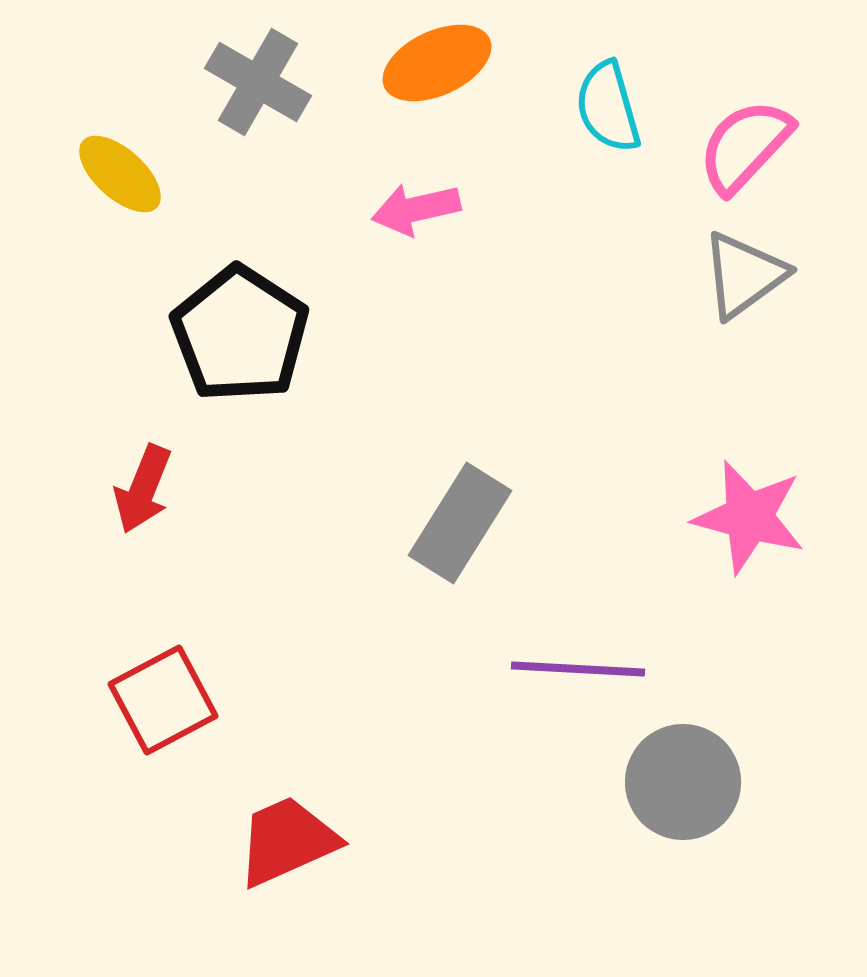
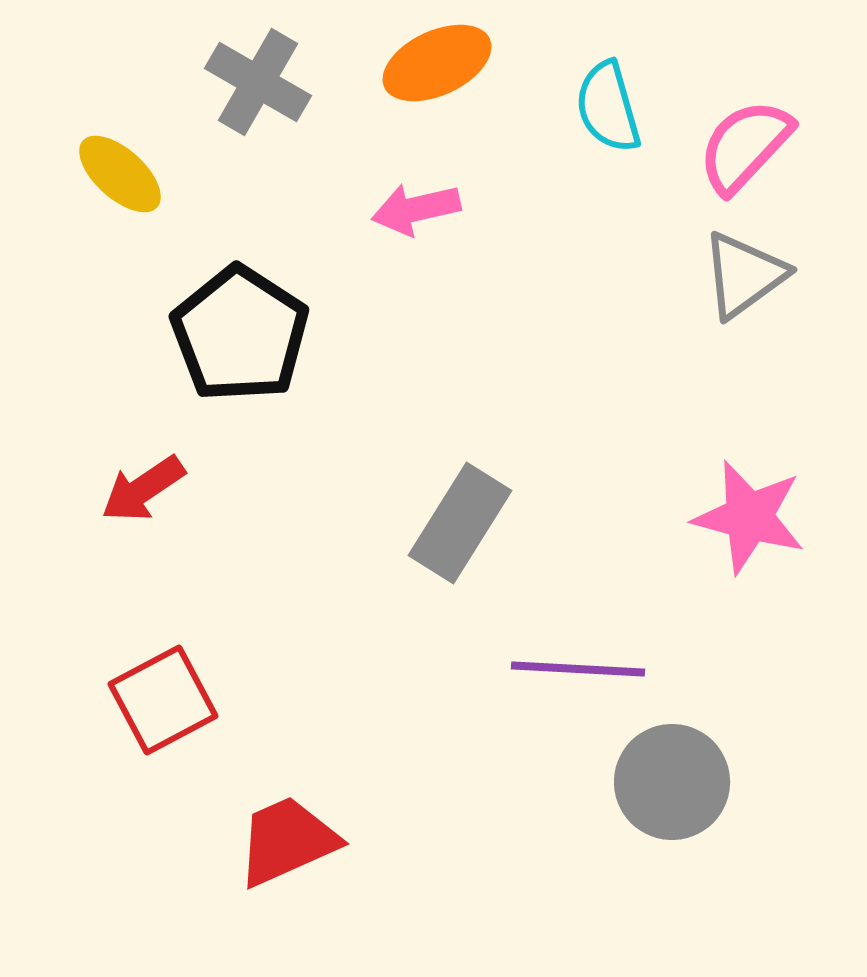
red arrow: rotated 34 degrees clockwise
gray circle: moved 11 px left
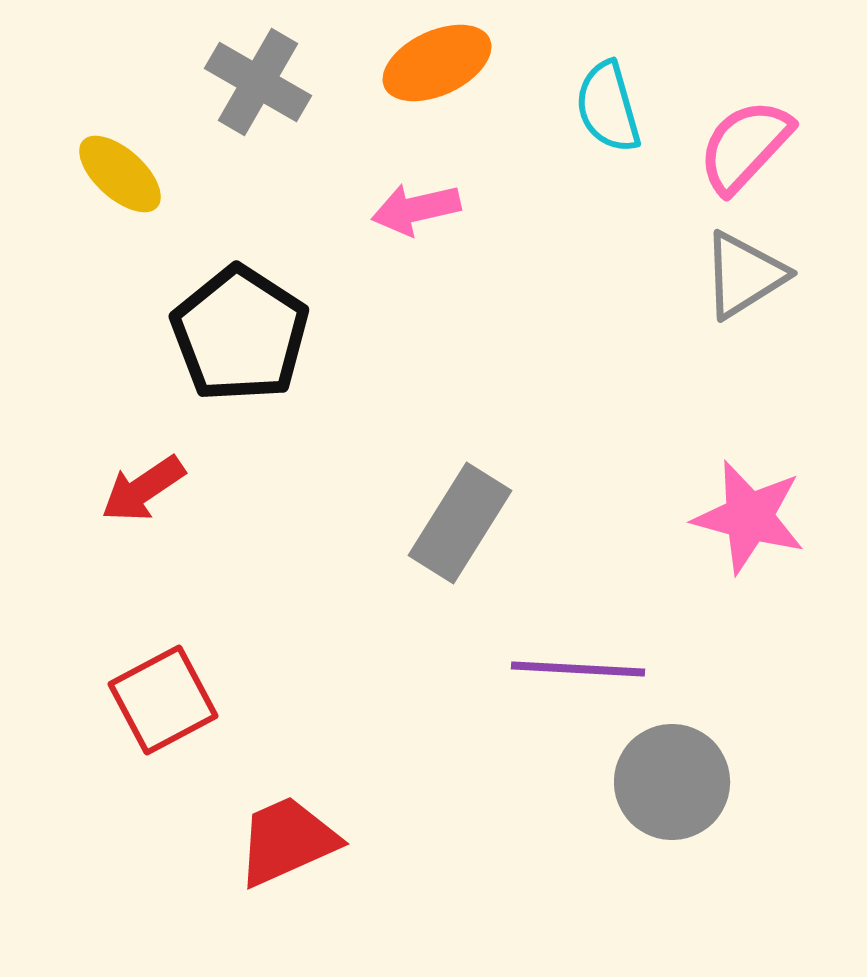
gray triangle: rotated 4 degrees clockwise
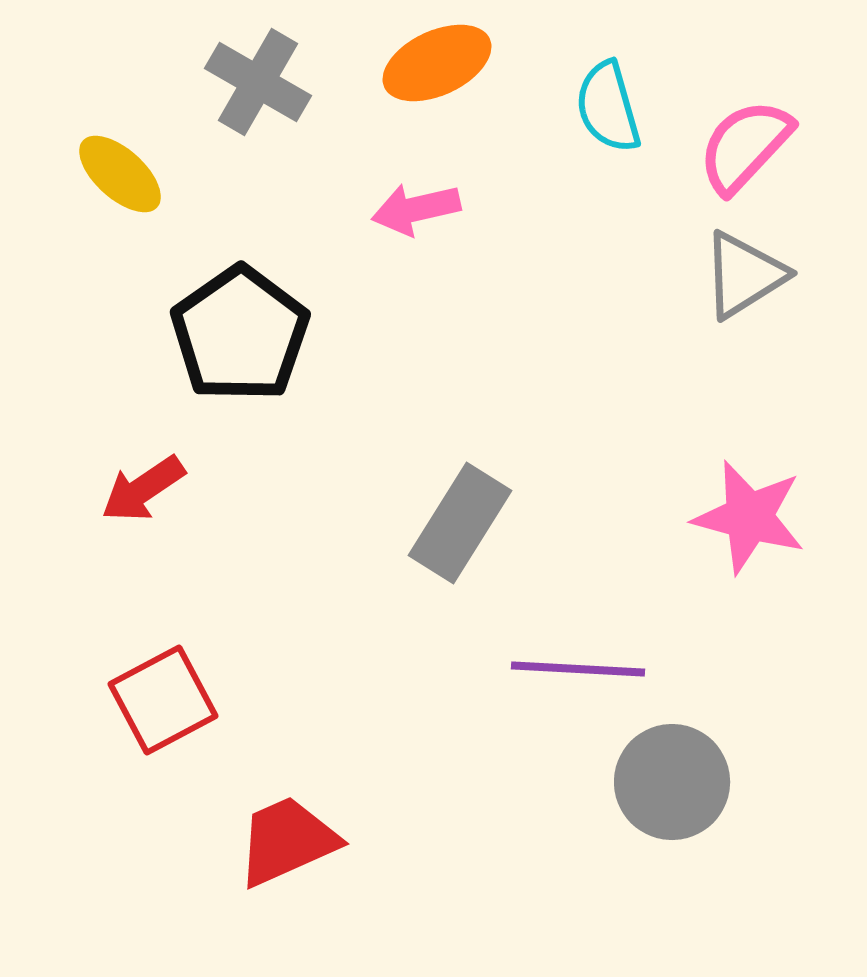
black pentagon: rotated 4 degrees clockwise
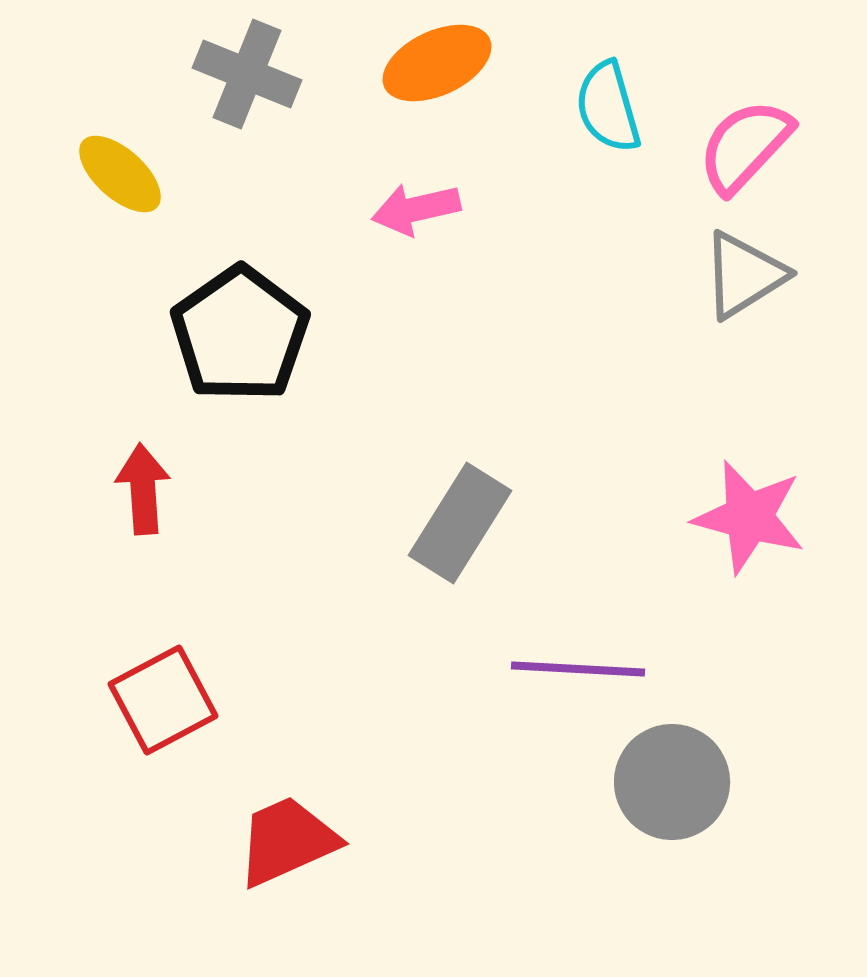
gray cross: moved 11 px left, 8 px up; rotated 8 degrees counterclockwise
red arrow: rotated 120 degrees clockwise
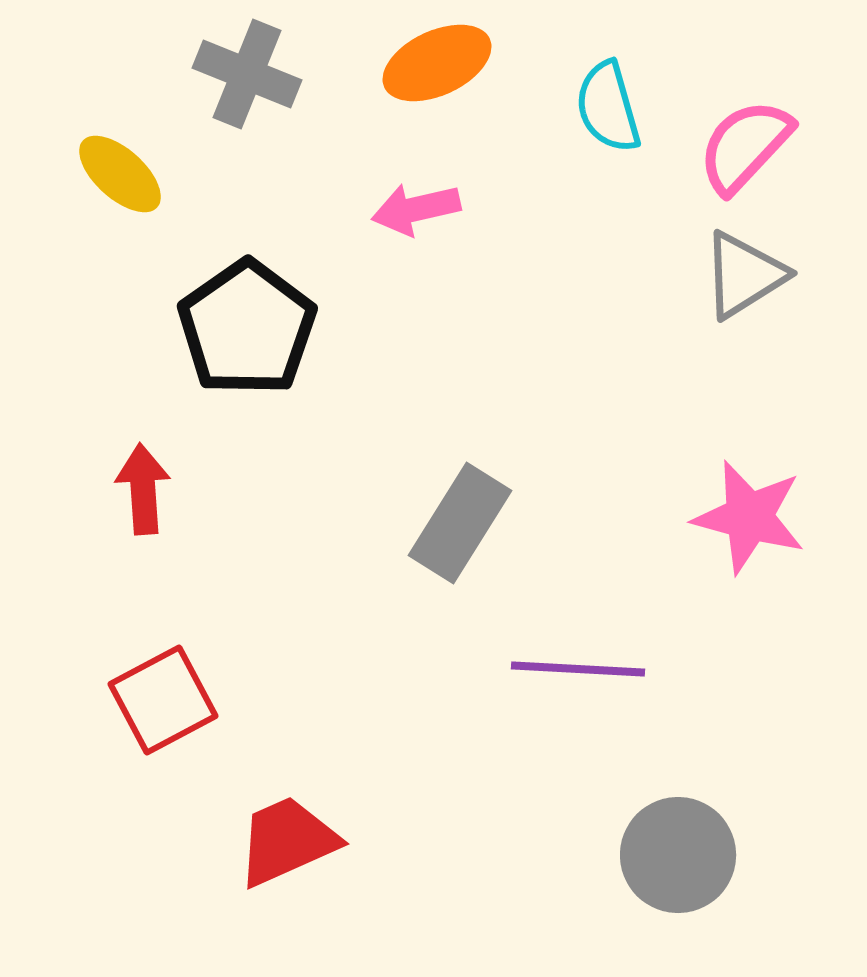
black pentagon: moved 7 px right, 6 px up
gray circle: moved 6 px right, 73 px down
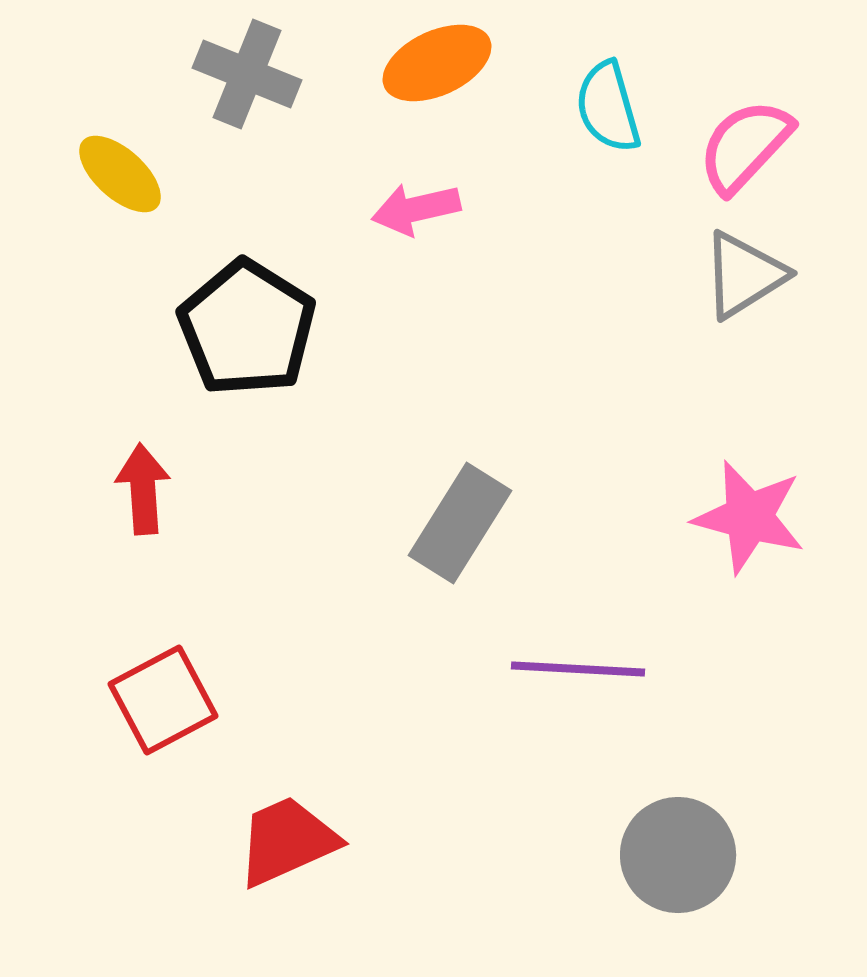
black pentagon: rotated 5 degrees counterclockwise
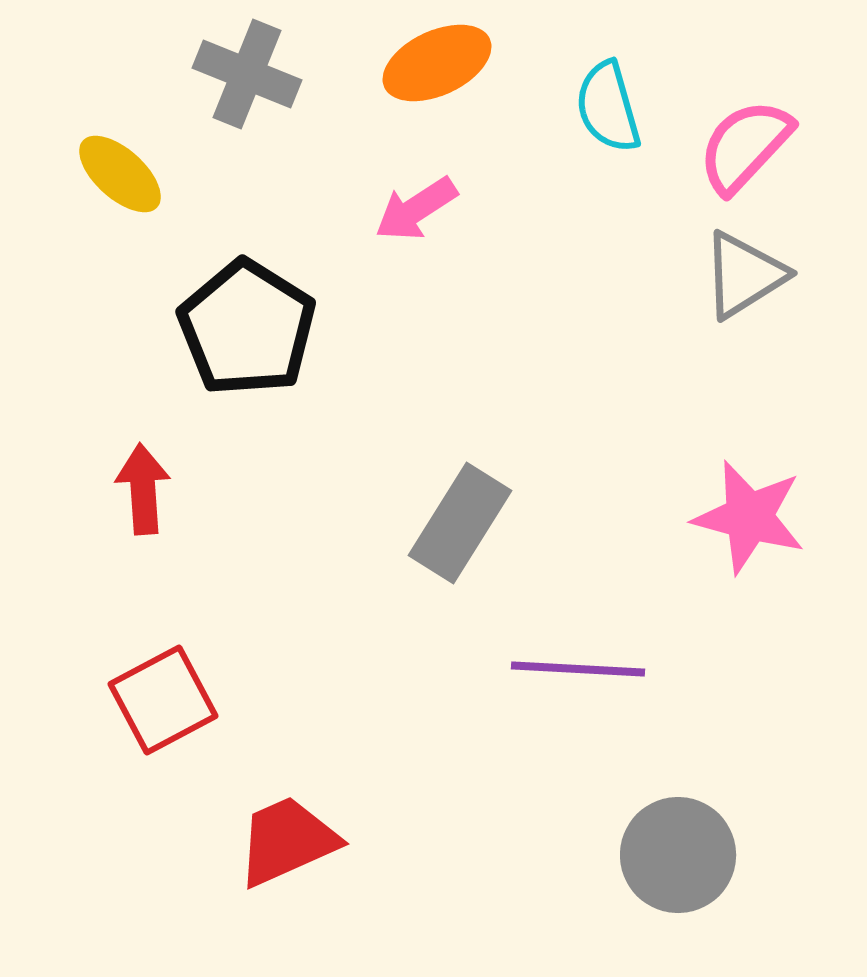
pink arrow: rotated 20 degrees counterclockwise
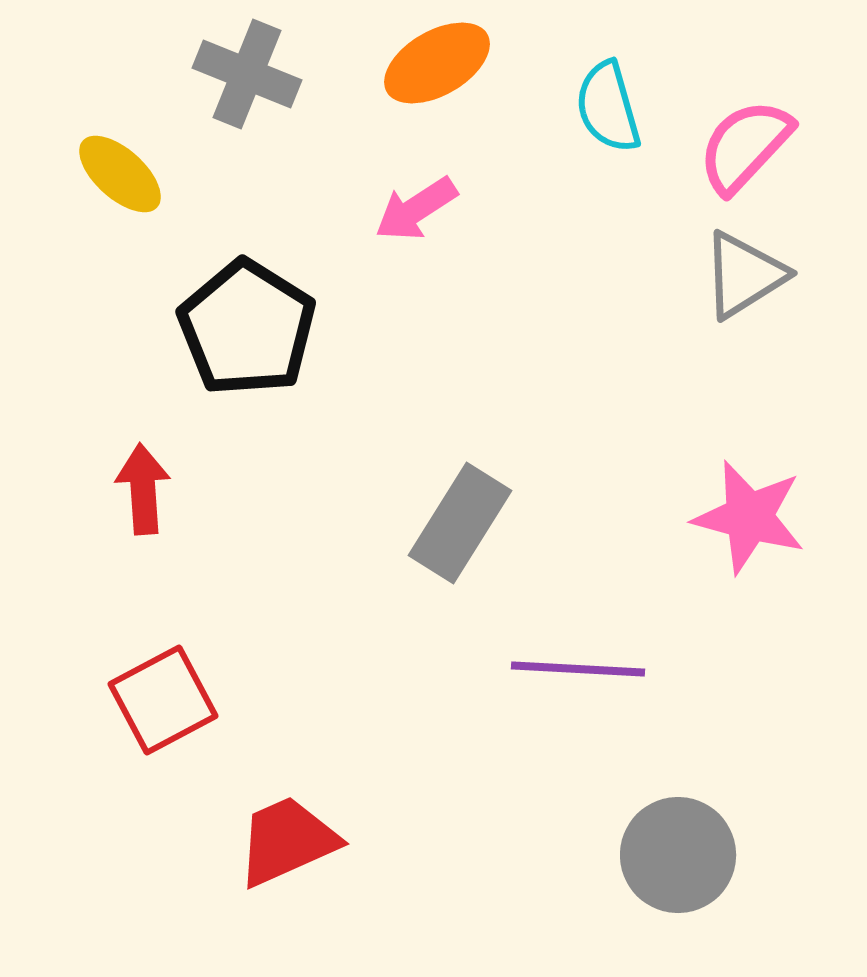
orange ellipse: rotated 5 degrees counterclockwise
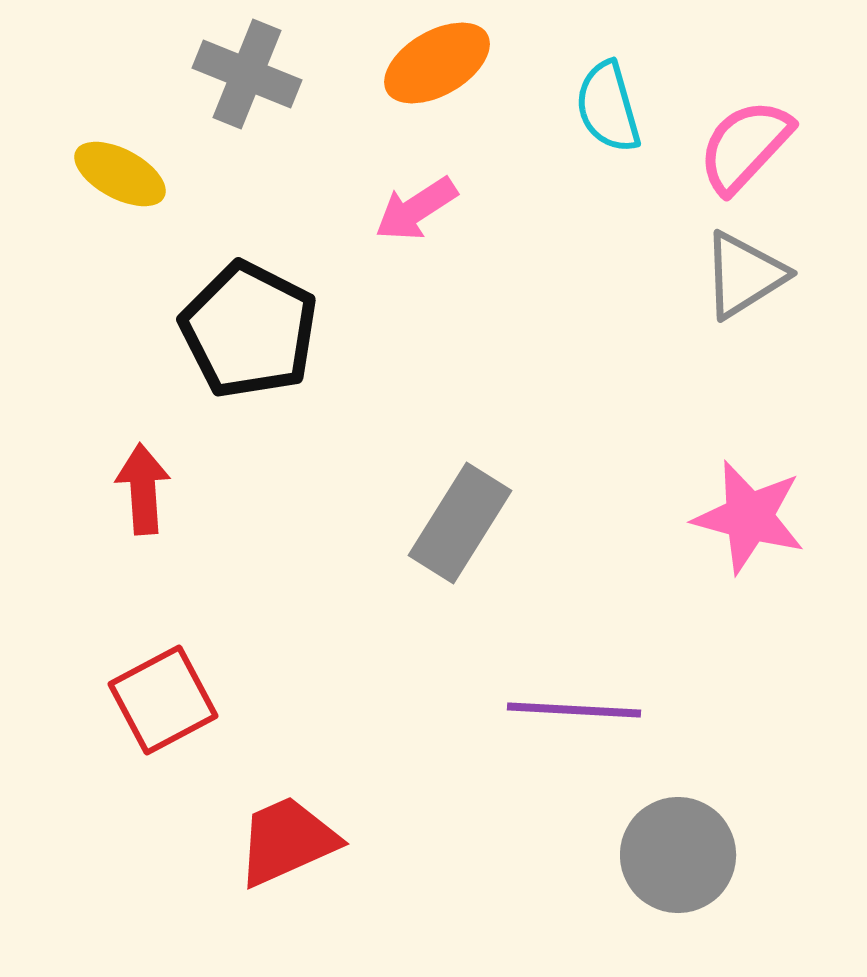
yellow ellipse: rotated 14 degrees counterclockwise
black pentagon: moved 2 px right, 2 px down; rotated 5 degrees counterclockwise
purple line: moved 4 px left, 41 px down
